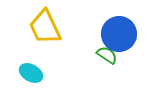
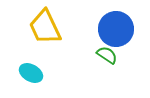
blue circle: moved 3 px left, 5 px up
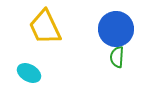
green semicircle: moved 10 px right, 2 px down; rotated 120 degrees counterclockwise
cyan ellipse: moved 2 px left
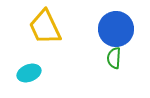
green semicircle: moved 3 px left, 1 px down
cyan ellipse: rotated 50 degrees counterclockwise
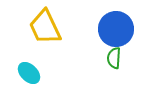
cyan ellipse: rotated 65 degrees clockwise
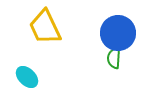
blue circle: moved 2 px right, 4 px down
cyan ellipse: moved 2 px left, 4 px down
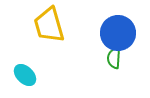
yellow trapezoid: moved 4 px right, 2 px up; rotated 9 degrees clockwise
cyan ellipse: moved 2 px left, 2 px up
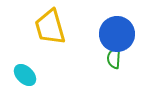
yellow trapezoid: moved 1 px right, 2 px down
blue circle: moved 1 px left, 1 px down
